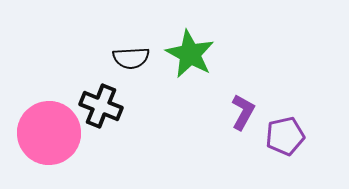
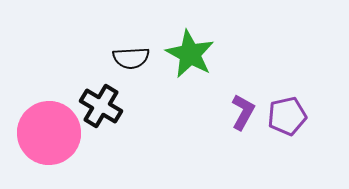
black cross: rotated 9 degrees clockwise
purple pentagon: moved 2 px right, 20 px up
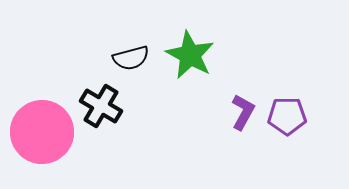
green star: moved 1 px down
black semicircle: rotated 12 degrees counterclockwise
purple pentagon: rotated 12 degrees clockwise
pink circle: moved 7 px left, 1 px up
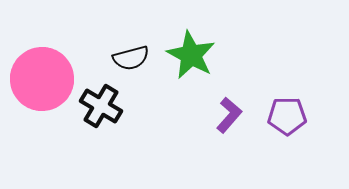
green star: moved 1 px right
purple L-shape: moved 14 px left, 3 px down; rotated 12 degrees clockwise
pink circle: moved 53 px up
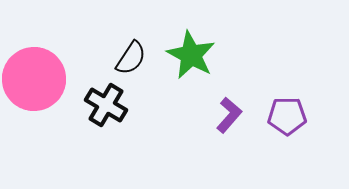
black semicircle: rotated 42 degrees counterclockwise
pink circle: moved 8 px left
black cross: moved 5 px right, 1 px up
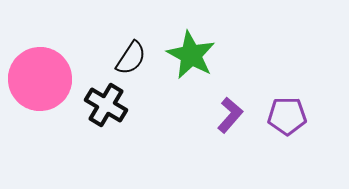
pink circle: moved 6 px right
purple L-shape: moved 1 px right
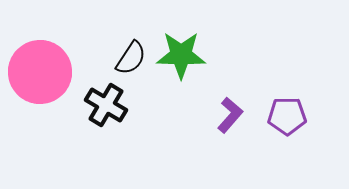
green star: moved 10 px left; rotated 27 degrees counterclockwise
pink circle: moved 7 px up
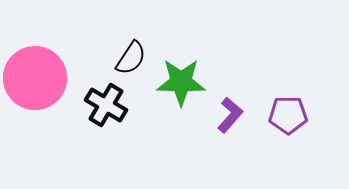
green star: moved 27 px down
pink circle: moved 5 px left, 6 px down
purple pentagon: moved 1 px right, 1 px up
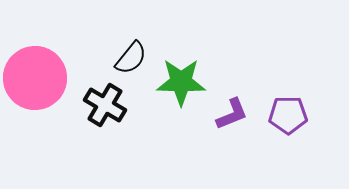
black semicircle: rotated 6 degrees clockwise
black cross: moved 1 px left
purple L-shape: moved 2 px right, 1 px up; rotated 27 degrees clockwise
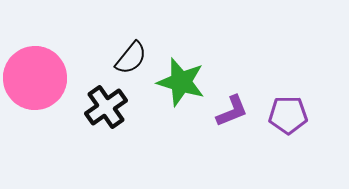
green star: rotated 15 degrees clockwise
black cross: moved 1 px right, 2 px down; rotated 24 degrees clockwise
purple L-shape: moved 3 px up
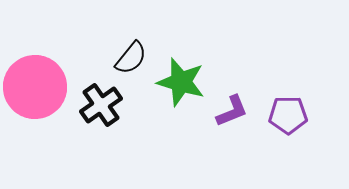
pink circle: moved 9 px down
black cross: moved 5 px left, 2 px up
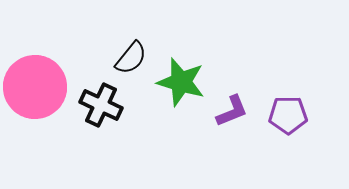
black cross: rotated 30 degrees counterclockwise
